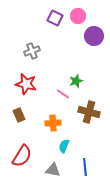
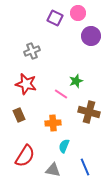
pink circle: moved 3 px up
purple circle: moved 3 px left
pink line: moved 2 px left
red semicircle: moved 3 px right
blue line: rotated 18 degrees counterclockwise
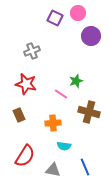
cyan semicircle: rotated 104 degrees counterclockwise
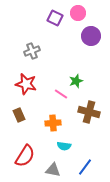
blue line: rotated 60 degrees clockwise
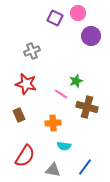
brown cross: moved 2 px left, 5 px up
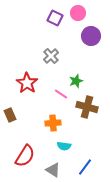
gray cross: moved 19 px right, 5 px down; rotated 21 degrees counterclockwise
red star: moved 1 px right, 1 px up; rotated 20 degrees clockwise
brown rectangle: moved 9 px left
gray triangle: rotated 21 degrees clockwise
